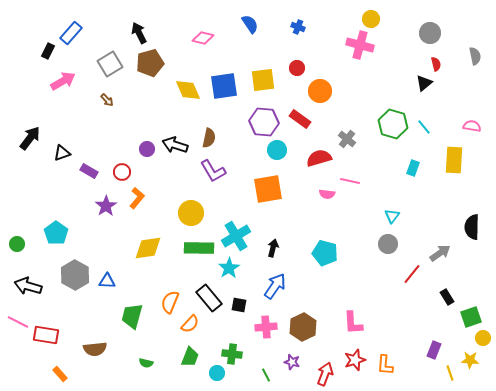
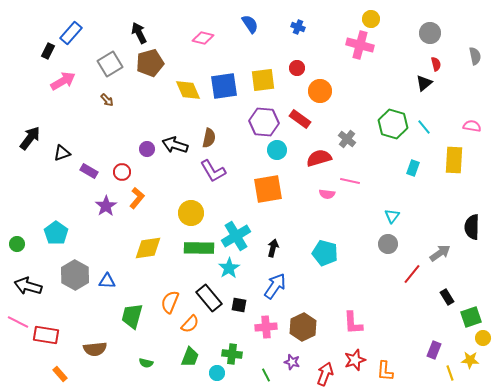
orange L-shape at (385, 365): moved 6 px down
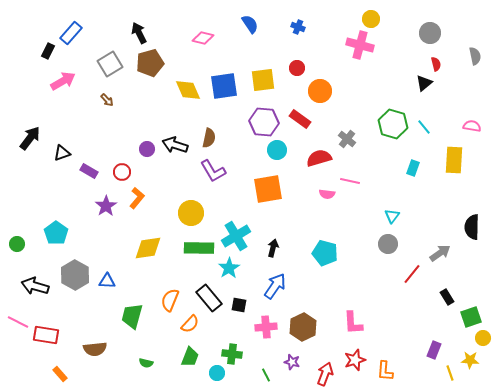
black arrow at (28, 286): moved 7 px right
orange semicircle at (170, 302): moved 2 px up
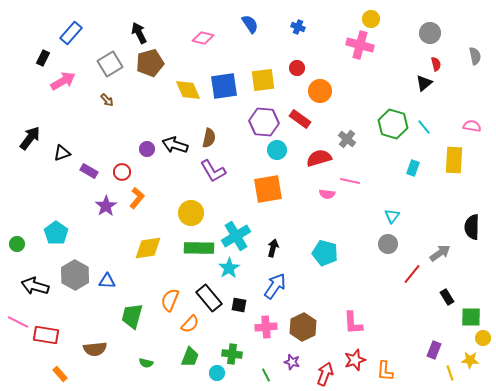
black rectangle at (48, 51): moved 5 px left, 7 px down
green square at (471, 317): rotated 20 degrees clockwise
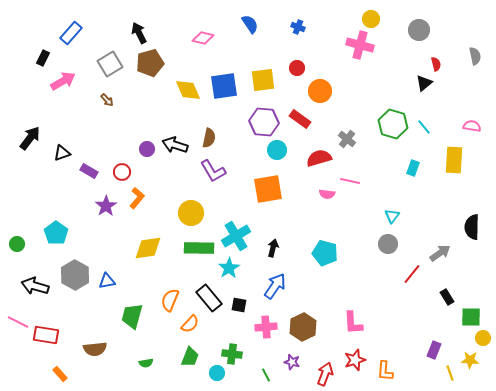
gray circle at (430, 33): moved 11 px left, 3 px up
blue triangle at (107, 281): rotated 12 degrees counterclockwise
green semicircle at (146, 363): rotated 24 degrees counterclockwise
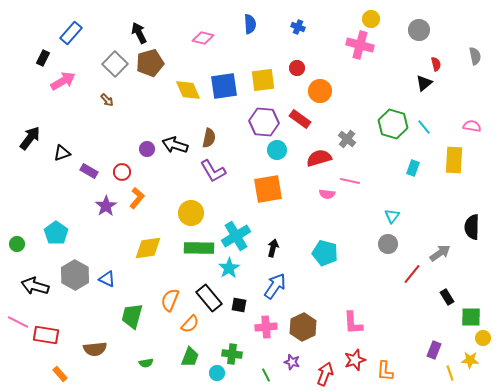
blue semicircle at (250, 24): rotated 30 degrees clockwise
gray square at (110, 64): moved 5 px right; rotated 15 degrees counterclockwise
blue triangle at (107, 281): moved 2 px up; rotated 36 degrees clockwise
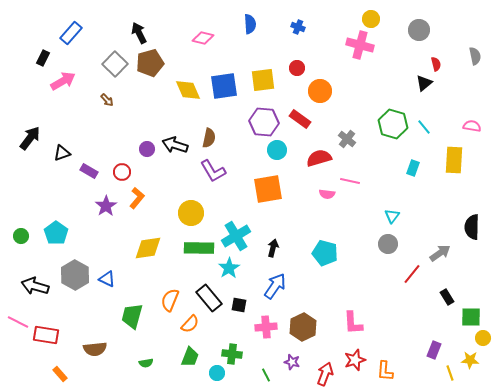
green circle at (17, 244): moved 4 px right, 8 px up
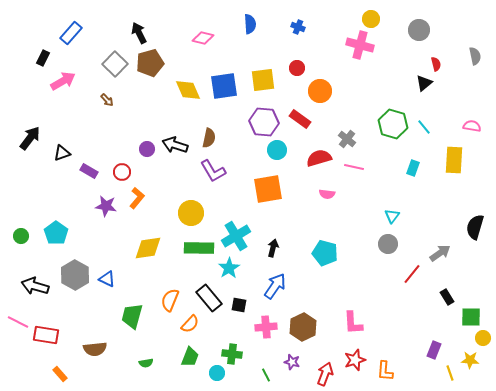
pink line at (350, 181): moved 4 px right, 14 px up
purple star at (106, 206): rotated 30 degrees counterclockwise
black semicircle at (472, 227): moved 3 px right; rotated 15 degrees clockwise
